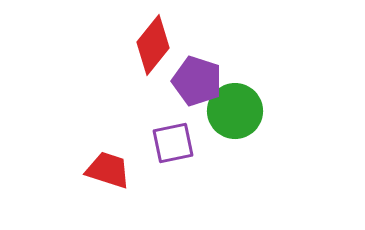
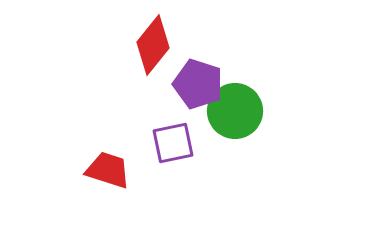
purple pentagon: moved 1 px right, 3 px down
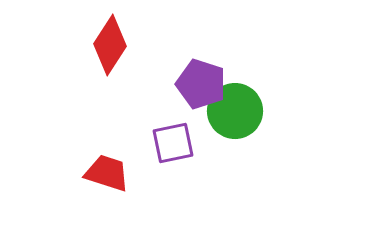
red diamond: moved 43 px left; rotated 6 degrees counterclockwise
purple pentagon: moved 3 px right
red trapezoid: moved 1 px left, 3 px down
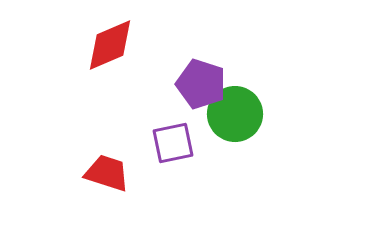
red diamond: rotated 34 degrees clockwise
green circle: moved 3 px down
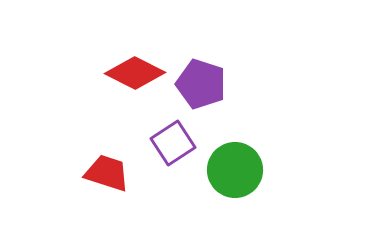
red diamond: moved 25 px right, 28 px down; rotated 50 degrees clockwise
green circle: moved 56 px down
purple square: rotated 21 degrees counterclockwise
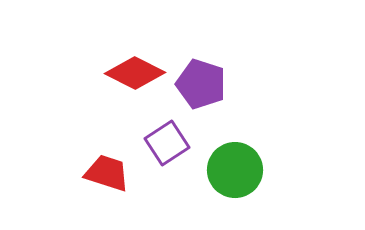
purple square: moved 6 px left
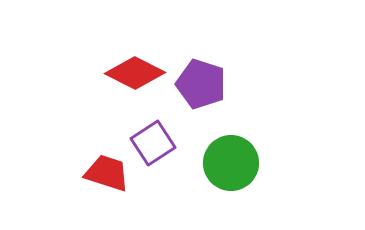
purple square: moved 14 px left
green circle: moved 4 px left, 7 px up
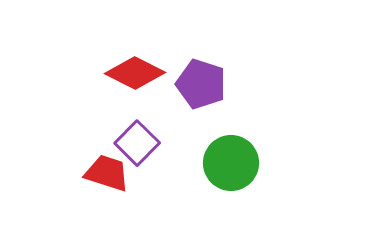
purple square: moved 16 px left; rotated 12 degrees counterclockwise
